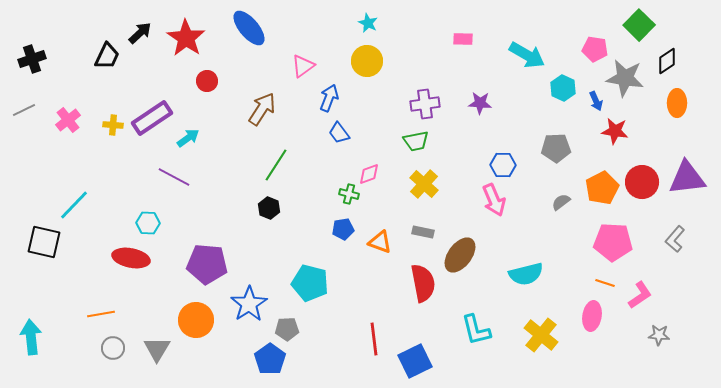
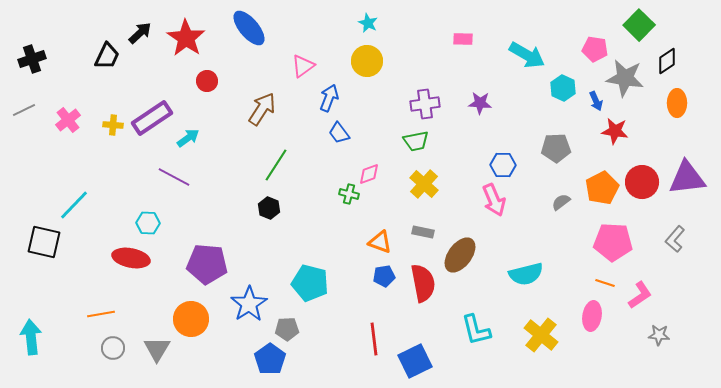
blue pentagon at (343, 229): moved 41 px right, 47 px down
orange circle at (196, 320): moved 5 px left, 1 px up
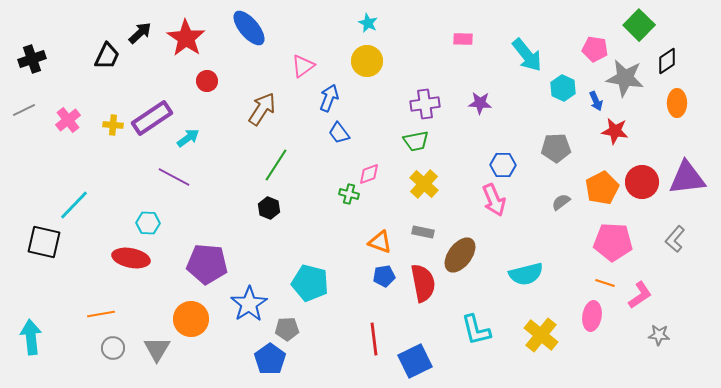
cyan arrow at (527, 55): rotated 21 degrees clockwise
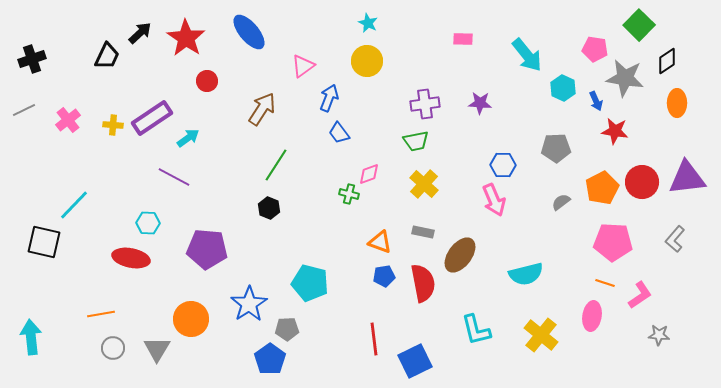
blue ellipse at (249, 28): moved 4 px down
purple pentagon at (207, 264): moved 15 px up
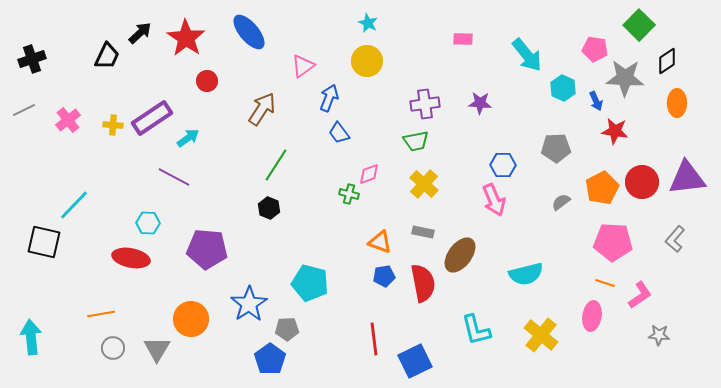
gray star at (625, 78): rotated 6 degrees counterclockwise
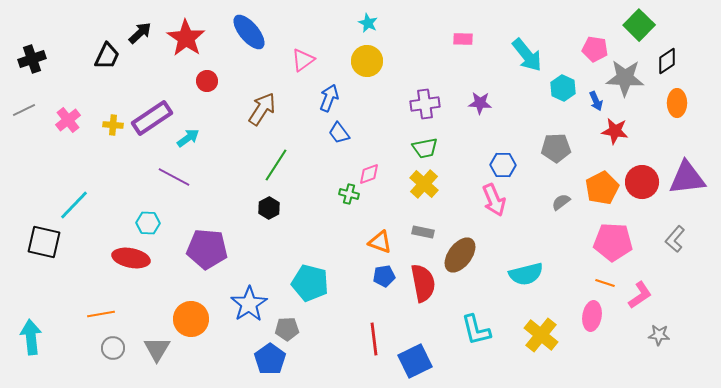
pink triangle at (303, 66): moved 6 px up
green trapezoid at (416, 141): moved 9 px right, 7 px down
black hexagon at (269, 208): rotated 10 degrees clockwise
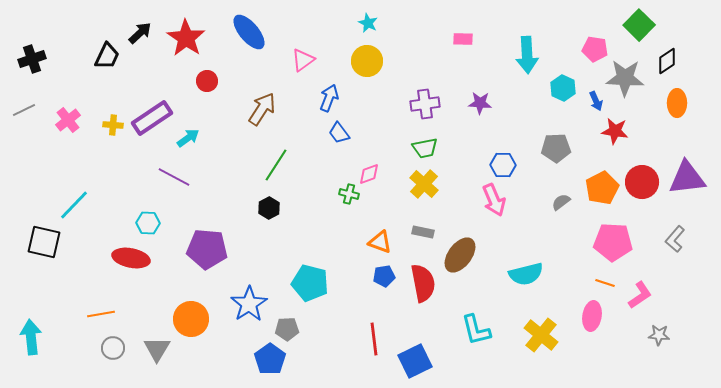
cyan arrow at (527, 55): rotated 36 degrees clockwise
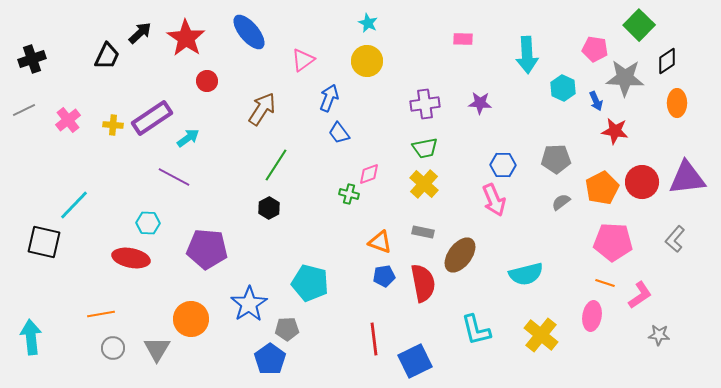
gray pentagon at (556, 148): moved 11 px down
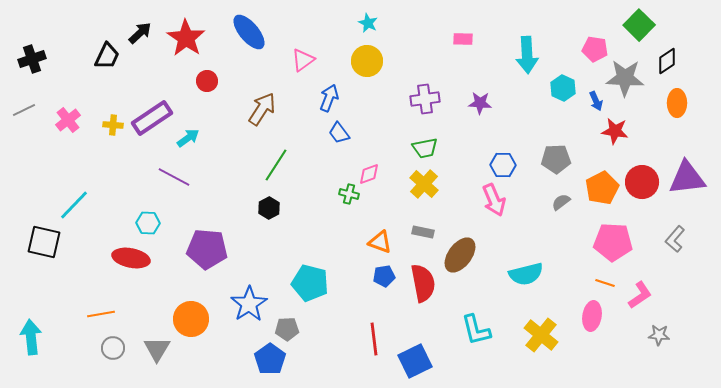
purple cross at (425, 104): moved 5 px up
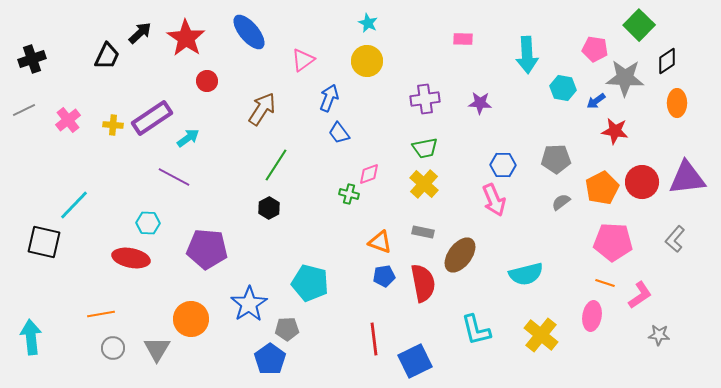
cyan hexagon at (563, 88): rotated 15 degrees counterclockwise
blue arrow at (596, 101): rotated 78 degrees clockwise
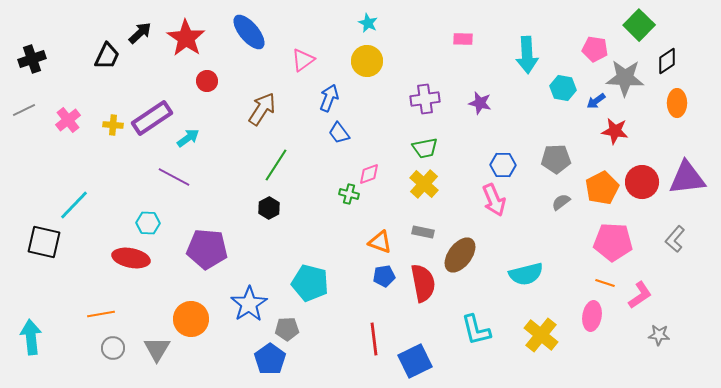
purple star at (480, 103): rotated 10 degrees clockwise
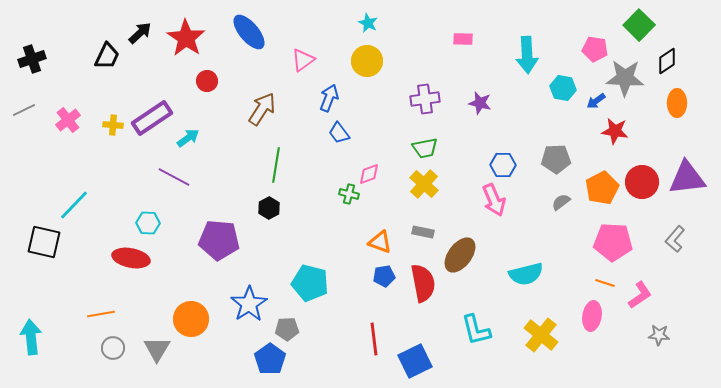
green line at (276, 165): rotated 24 degrees counterclockwise
purple pentagon at (207, 249): moved 12 px right, 9 px up
